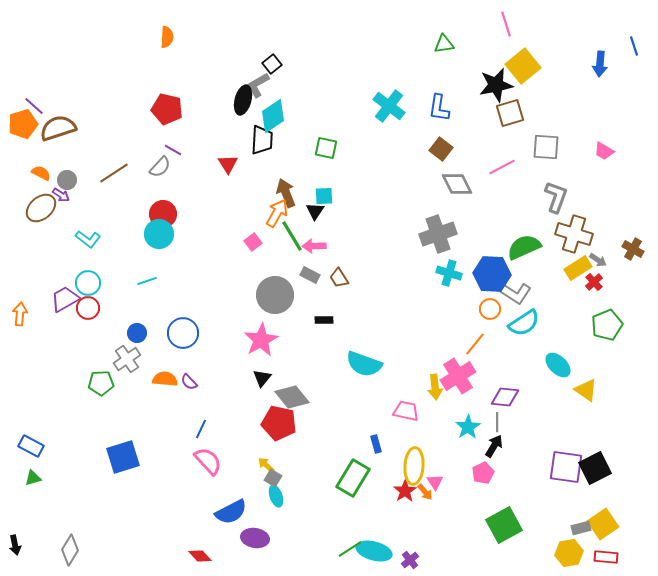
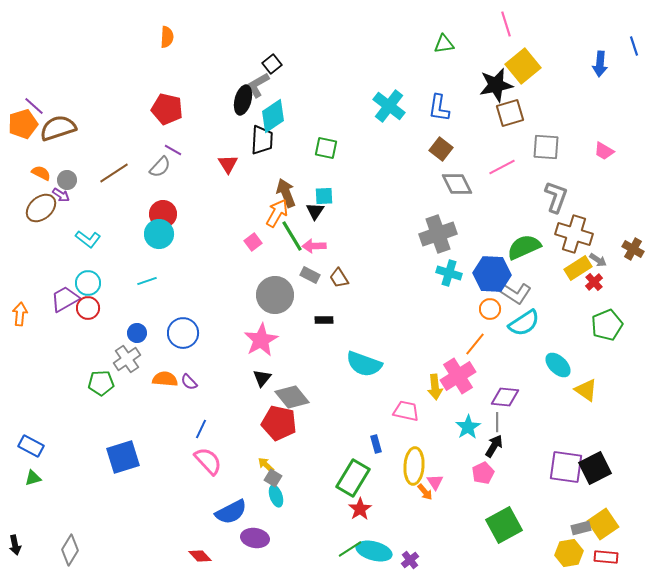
red star at (405, 491): moved 45 px left, 18 px down
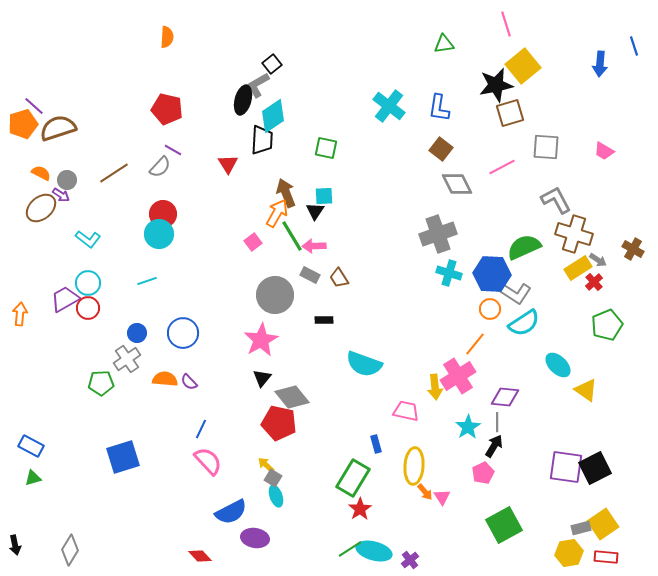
gray L-shape at (556, 197): moved 3 px down; rotated 48 degrees counterclockwise
pink triangle at (435, 482): moved 7 px right, 15 px down
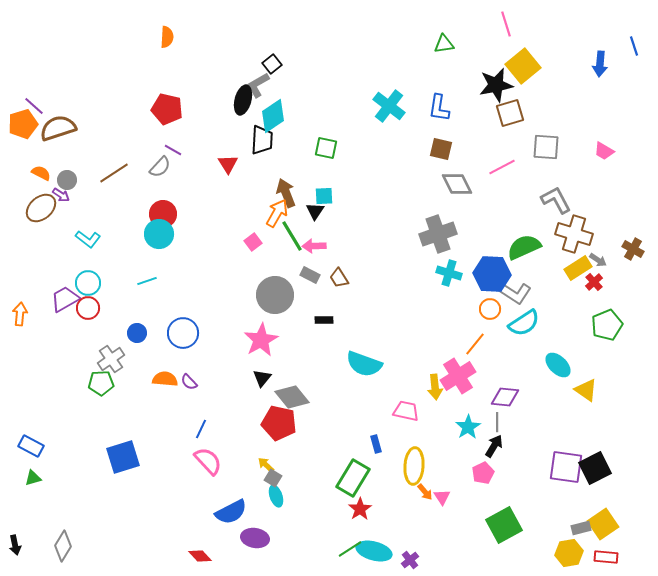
brown square at (441, 149): rotated 25 degrees counterclockwise
gray cross at (127, 359): moved 16 px left
gray diamond at (70, 550): moved 7 px left, 4 px up
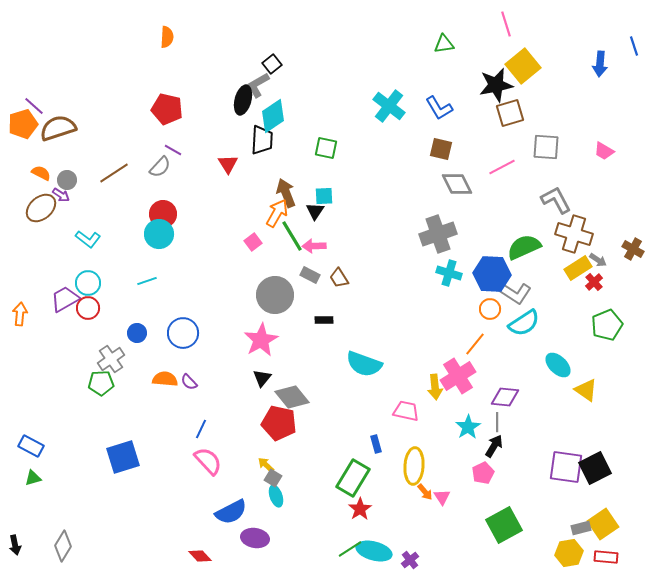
blue L-shape at (439, 108): rotated 40 degrees counterclockwise
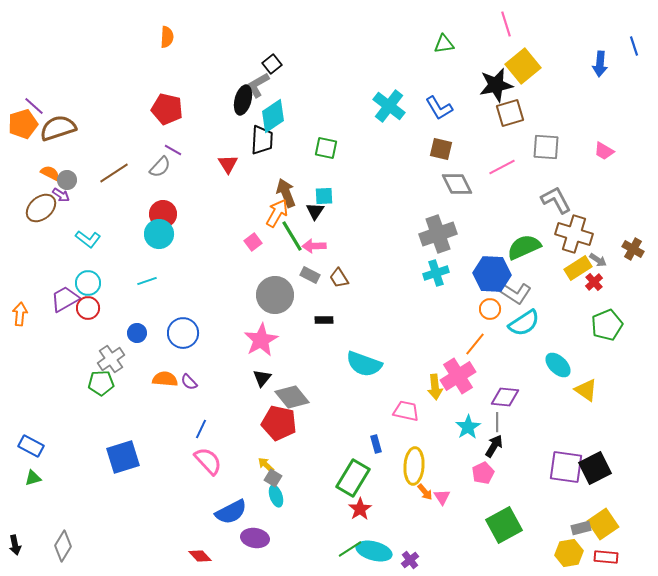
orange semicircle at (41, 173): moved 9 px right
cyan cross at (449, 273): moved 13 px left; rotated 35 degrees counterclockwise
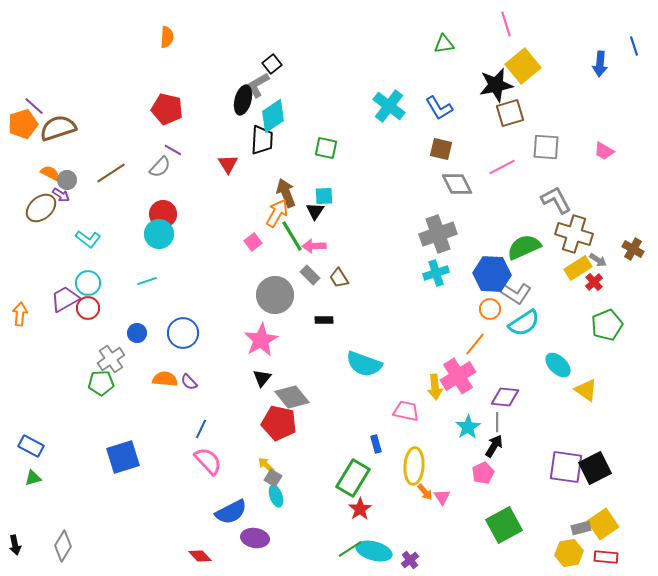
brown line at (114, 173): moved 3 px left
gray rectangle at (310, 275): rotated 18 degrees clockwise
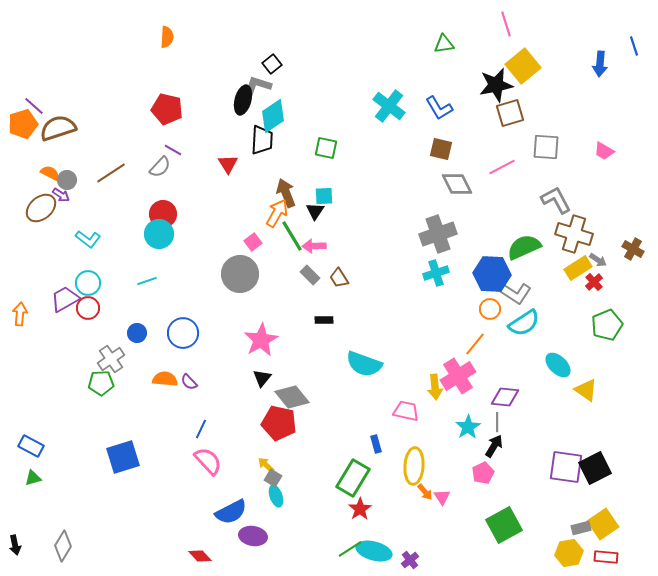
gray L-shape at (258, 85): rotated 48 degrees clockwise
gray circle at (275, 295): moved 35 px left, 21 px up
purple ellipse at (255, 538): moved 2 px left, 2 px up
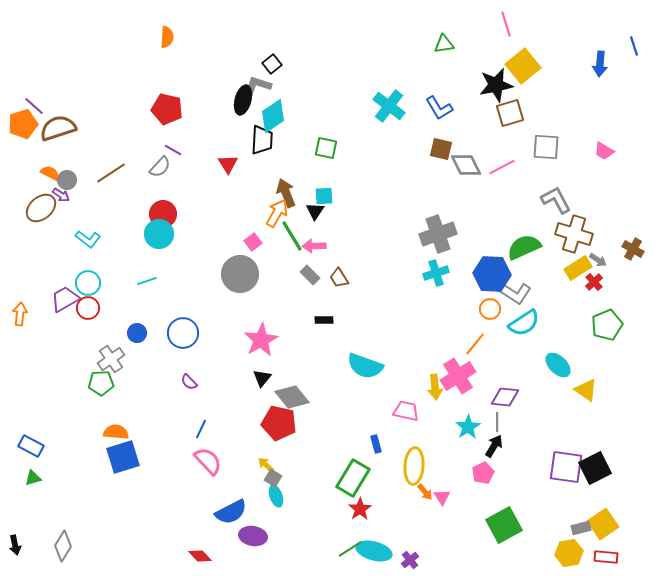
gray diamond at (457, 184): moved 9 px right, 19 px up
cyan semicircle at (364, 364): moved 1 px right, 2 px down
orange semicircle at (165, 379): moved 49 px left, 53 px down
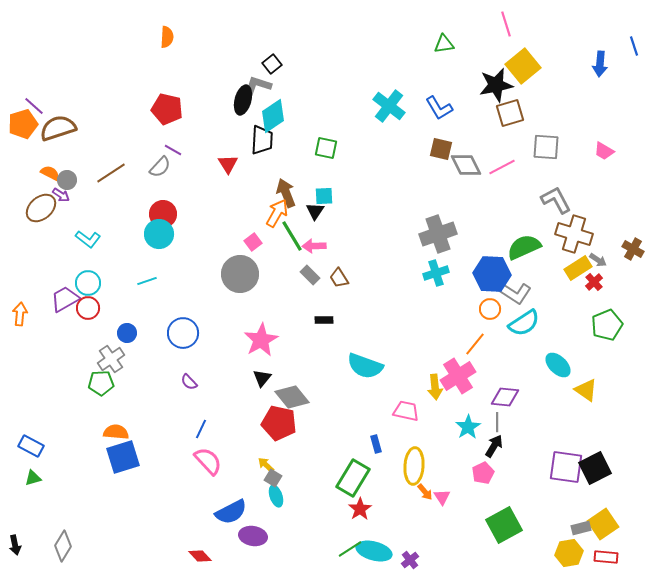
blue circle at (137, 333): moved 10 px left
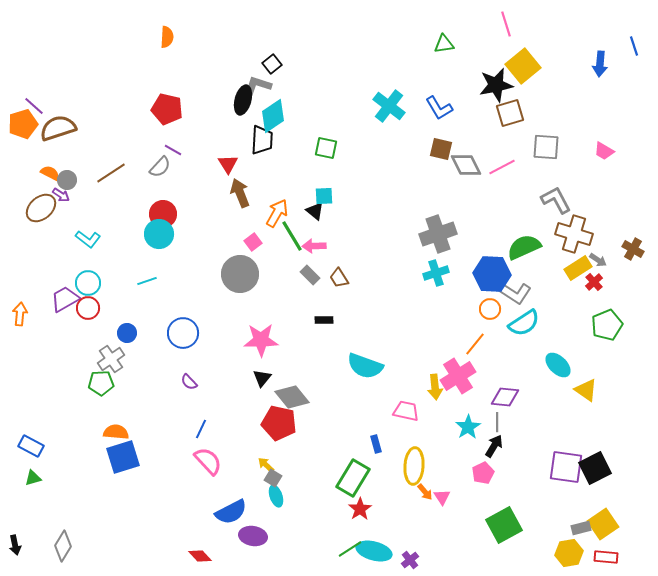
brown arrow at (286, 193): moved 46 px left
black triangle at (315, 211): rotated 24 degrees counterclockwise
pink star at (261, 340): rotated 28 degrees clockwise
